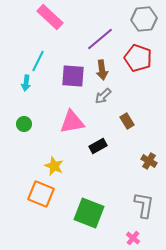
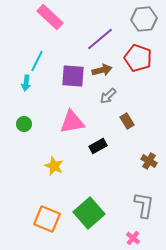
cyan line: moved 1 px left
brown arrow: rotated 96 degrees counterclockwise
gray arrow: moved 5 px right
orange square: moved 6 px right, 25 px down
green square: rotated 28 degrees clockwise
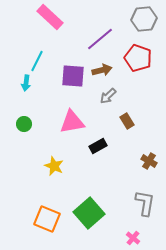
gray L-shape: moved 1 px right, 2 px up
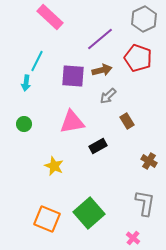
gray hexagon: rotated 20 degrees counterclockwise
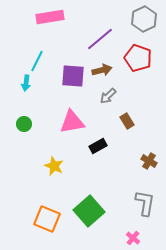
pink rectangle: rotated 52 degrees counterclockwise
green square: moved 2 px up
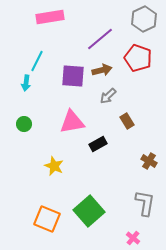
black rectangle: moved 2 px up
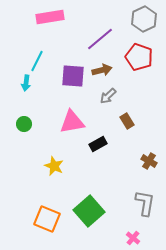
red pentagon: moved 1 px right, 1 px up
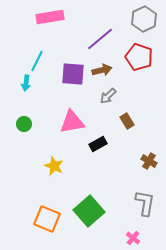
purple square: moved 2 px up
